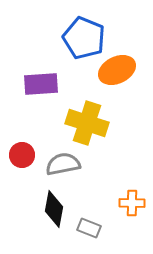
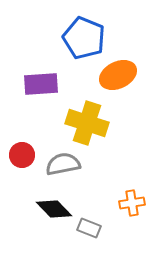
orange ellipse: moved 1 px right, 5 px down
orange cross: rotated 10 degrees counterclockwise
black diamond: rotated 54 degrees counterclockwise
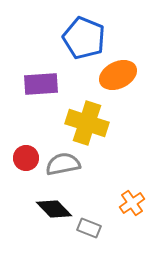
red circle: moved 4 px right, 3 px down
orange cross: rotated 25 degrees counterclockwise
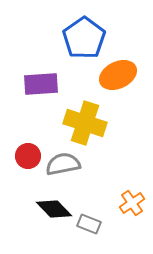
blue pentagon: rotated 15 degrees clockwise
yellow cross: moved 2 px left
red circle: moved 2 px right, 2 px up
gray rectangle: moved 4 px up
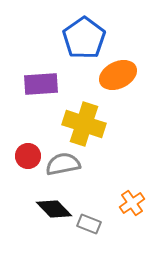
yellow cross: moved 1 px left, 1 px down
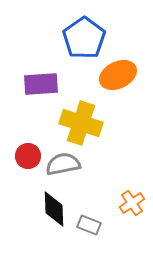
yellow cross: moved 3 px left, 1 px up
black diamond: rotated 42 degrees clockwise
gray rectangle: moved 1 px down
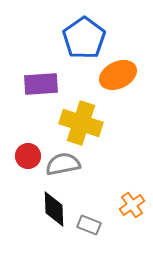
orange cross: moved 2 px down
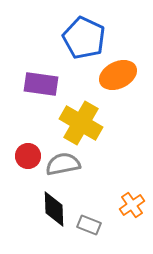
blue pentagon: rotated 12 degrees counterclockwise
purple rectangle: rotated 12 degrees clockwise
yellow cross: rotated 12 degrees clockwise
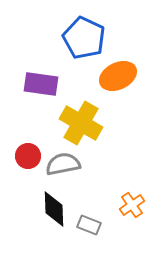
orange ellipse: moved 1 px down
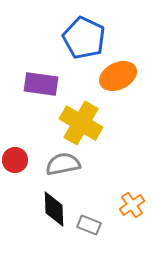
red circle: moved 13 px left, 4 px down
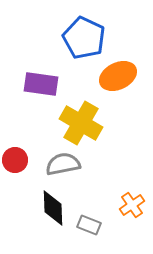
black diamond: moved 1 px left, 1 px up
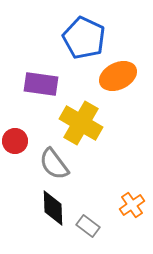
red circle: moved 19 px up
gray semicircle: moved 9 px left; rotated 116 degrees counterclockwise
gray rectangle: moved 1 px left, 1 px down; rotated 15 degrees clockwise
